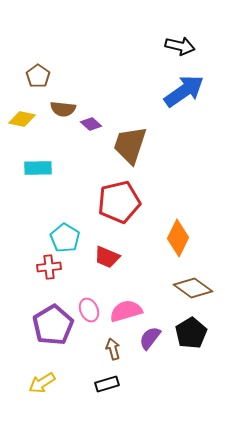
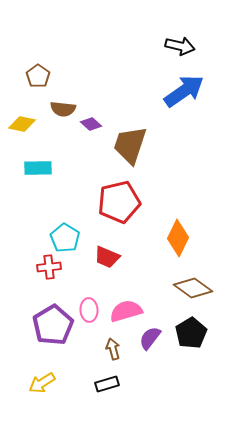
yellow diamond: moved 5 px down
pink ellipse: rotated 20 degrees clockwise
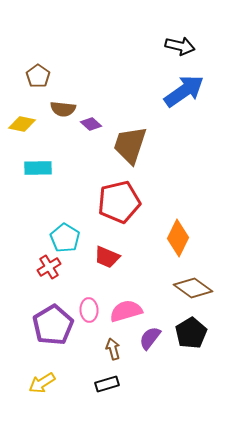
red cross: rotated 25 degrees counterclockwise
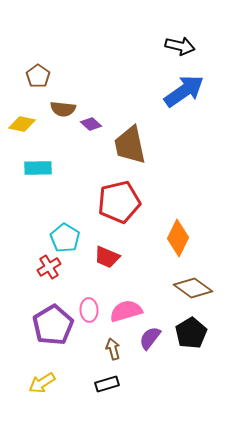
brown trapezoid: rotated 30 degrees counterclockwise
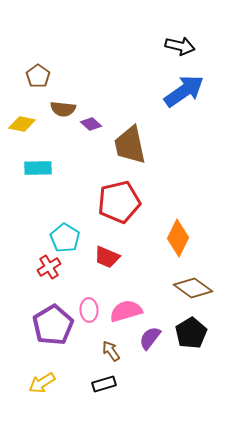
brown arrow: moved 2 px left, 2 px down; rotated 20 degrees counterclockwise
black rectangle: moved 3 px left
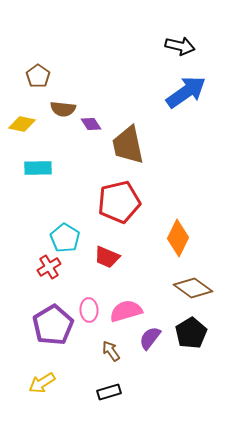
blue arrow: moved 2 px right, 1 px down
purple diamond: rotated 15 degrees clockwise
brown trapezoid: moved 2 px left
black rectangle: moved 5 px right, 8 px down
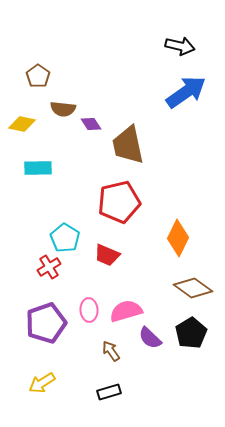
red trapezoid: moved 2 px up
purple pentagon: moved 7 px left, 2 px up; rotated 12 degrees clockwise
purple semicircle: rotated 85 degrees counterclockwise
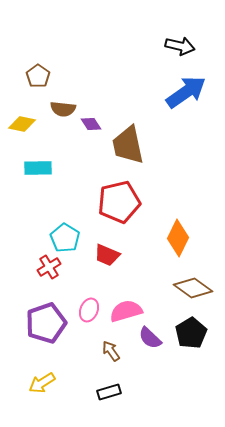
pink ellipse: rotated 25 degrees clockwise
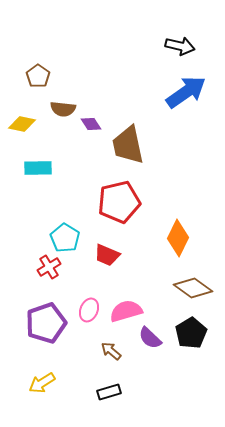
brown arrow: rotated 15 degrees counterclockwise
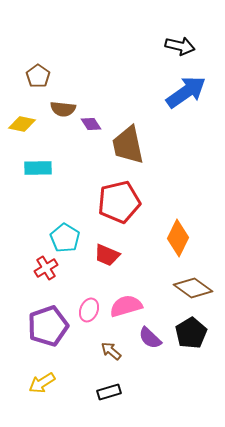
red cross: moved 3 px left, 1 px down
pink semicircle: moved 5 px up
purple pentagon: moved 2 px right, 3 px down
